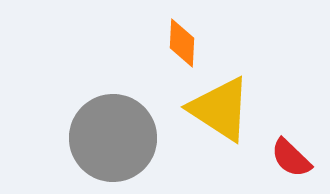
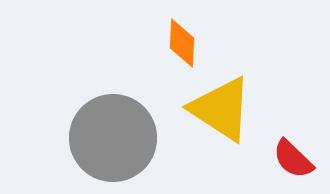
yellow triangle: moved 1 px right
red semicircle: moved 2 px right, 1 px down
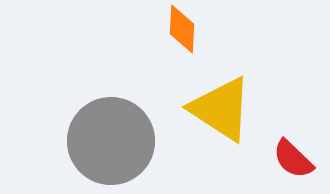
orange diamond: moved 14 px up
gray circle: moved 2 px left, 3 px down
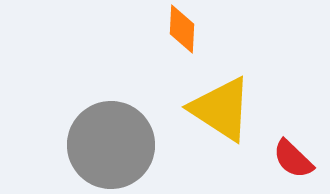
gray circle: moved 4 px down
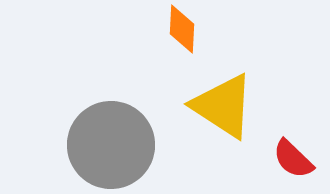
yellow triangle: moved 2 px right, 3 px up
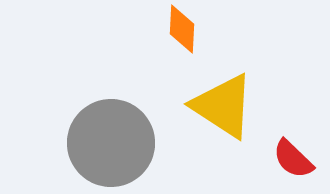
gray circle: moved 2 px up
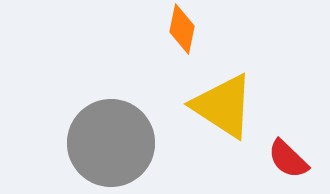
orange diamond: rotated 9 degrees clockwise
red semicircle: moved 5 px left
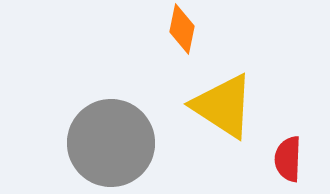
red semicircle: rotated 48 degrees clockwise
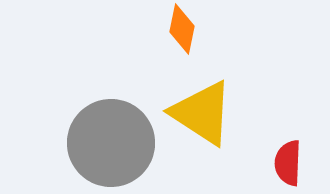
yellow triangle: moved 21 px left, 7 px down
red semicircle: moved 4 px down
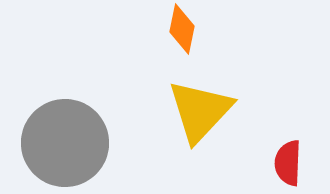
yellow triangle: moved 2 px left, 2 px up; rotated 40 degrees clockwise
gray circle: moved 46 px left
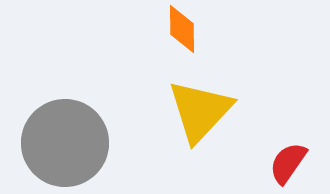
orange diamond: rotated 12 degrees counterclockwise
red semicircle: rotated 33 degrees clockwise
